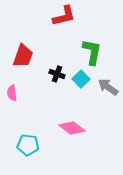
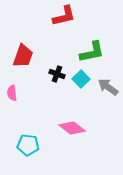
green L-shape: rotated 68 degrees clockwise
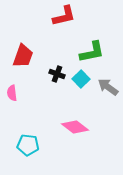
pink diamond: moved 3 px right, 1 px up
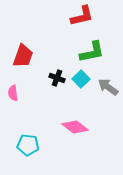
red L-shape: moved 18 px right
black cross: moved 4 px down
pink semicircle: moved 1 px right
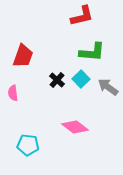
green L-shape: rotated 16 degrees clockwise
black cross: moved 2 px down; rotated 21 degrees clockwise
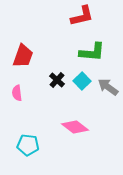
cyan square: moved 1 px right, 2 px down
pink semicircle: moved 4 px right
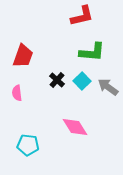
pink diamond: rotated 20 degrees clockwise
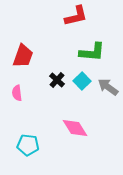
red L-shape: moved 6 px left
pink diamond: moved 1 px down
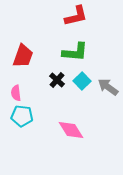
green L-shape: moved 17 px left
pink semicircle: moved 1 px left
pink diamond: moved 4 px left, 2 px down
cyan pentagon: moved 6 px left, 29 px up
